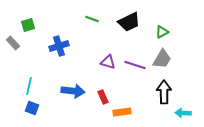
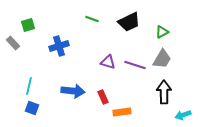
cyan arrow: moved 2 px down; rotated 21 degrees counterclockwise
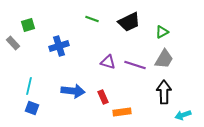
gray trapezoid: moved 2 px right
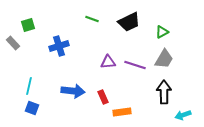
purple triangle: rotated 21 degrees counterclockwise
